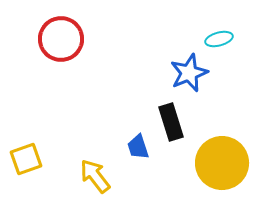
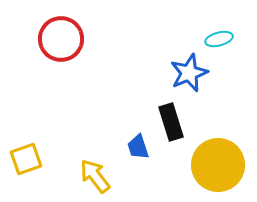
yellow circle: moved 4 px left, 2 px down
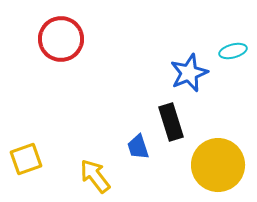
cyan ellipse: moved 14 px right, 12 px down
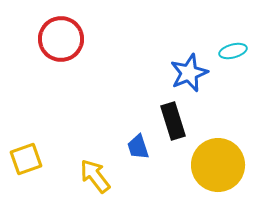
black rectangle: moved 2 px right, 1 px up
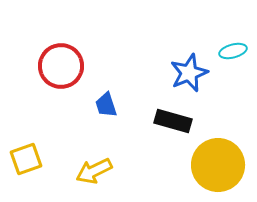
red circle: moved 27 px down
black rectangle: rotated 57 degrees counterclockwise
blue trapezoid: moved 32 px left, 42 px up
yellow arrow: moved 1 px left, 5 px up; rotated 78 degrees counterclockwise
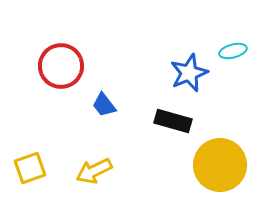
blue trapezoid: moved 2 px left; rotated 20 degrees counterclockwise
yellow square: moved 4 px right, 9 px down
yellow circle: moved 2 px right
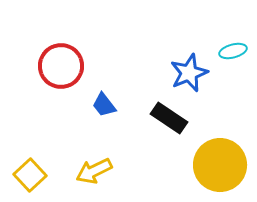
black rectangle: moved 4 px left, 3 px up; rotated 18 degrees clockwise
yellow square: moved 7 px down; rotated 24 degrees counterclockwise
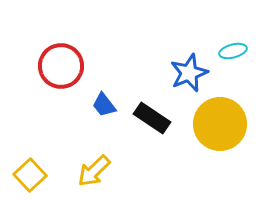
black rectangle: moved 17 px left
yellow circle: moved 41 px up
yellow arrow: rotated 18 degrees counterclockwise
